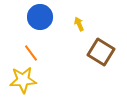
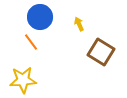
orange line: moved 11 px up
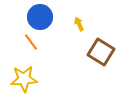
yellow star: moved 1 px right, 1 px up
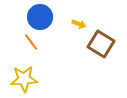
yellow arrow: rotated 136 degrees clockwise
brown square: moved 8 px up
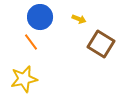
yellow arrow: moved 5 px up
yellow star: rotated 8 degrees counterclockwise
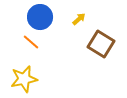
yellow arrow: rotated 64 degrees counterclockwise
orange line: rotated 12 degrees counterclockwise
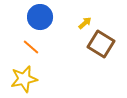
yellow arrow: moved 6 px right, 4 px down
orange line: moved 5 px down
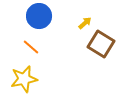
blue circle: moved 1 px left, 1 px up
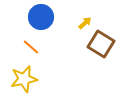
blue circle: moved 2 px right, 1 px down
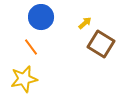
orange line: rotated 12 degrees clockwise
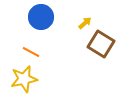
orange line: moved 5 px down; rotated 24 degrees counterclockwise
